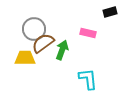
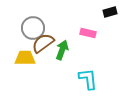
gray circle: moved 1 px left, 1 px up
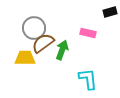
gray circle: moved 1 px right
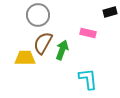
gray circle: moved 4 px right, 13 px up
brown semicircle: rotated 25 degrees counterclockwise
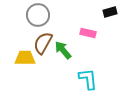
green arrow: moved 1 px right; rotated 60 degrees counterclockwise
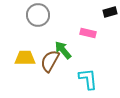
brown semicircle: moved 7 px right, 18 px down
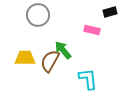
pink rectangle: moved 4 px right, 3 px up
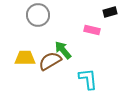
brown semicircle: rotated 30 degrees clockwise
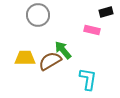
black rectangle: moved 4 px left
cyan L-shape: rotated 15 degrees clockwise
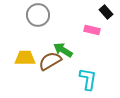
black rectangle: rotated 64 degrees clockwise
green arrow: rotated 18 degrees counterclockwise
